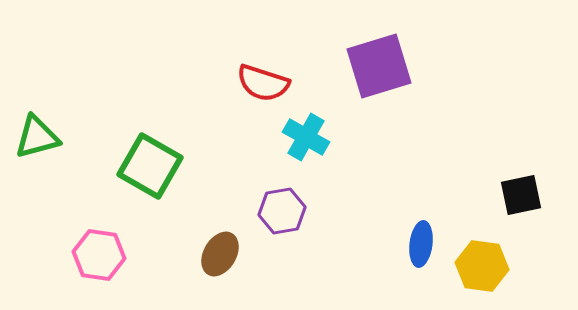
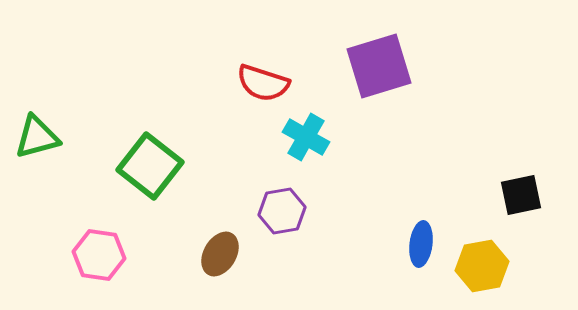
green square: rotated 8 degrees clockwise
yellow hexagon: rotated 18 degrees counterclockwise
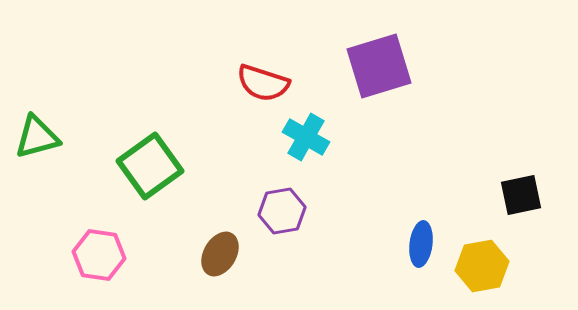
green square: rotated 16 degrees clockwise
